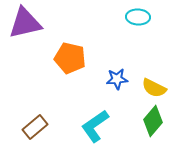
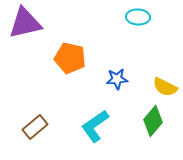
yellow semicircle: moved 11 px right, 1 px up
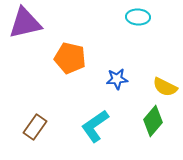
brown rectangle: rotated 15 degrees counterclockwise
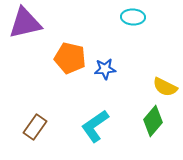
cyan ellipse: moved 5 px left
blue star: moved 12 px left, 10 px up
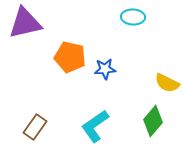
orange pentagon: moved 1 px up
yellow semicircle: moved 2 px right, 4 px up
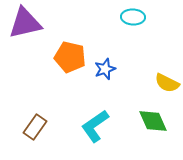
blue star: rotated 15 degrees counterclockwise
green diamond: rotated 64 degrees counterclockwise
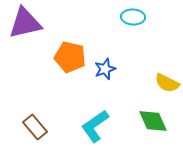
brown rectangle: rotated 75 degrees counterclockwise
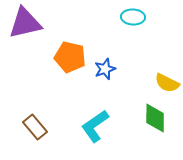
green diamond: moved 2 px right, 3 px up; rotated 24 degrees clockwise
